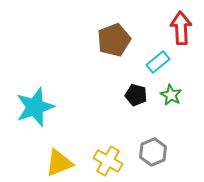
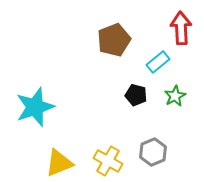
green star: moved 4 px right, 1 px down; rotated 15 degrees clockwise
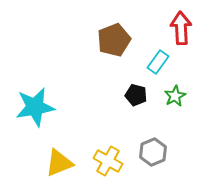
cyan rectangle: rotated 15 degrees counterclockwise
cyan star: rotated 9 degrees clockwise
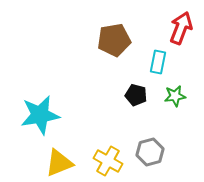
red arrow: rotated 24 degrees clockwise
brown pentagon: rotated 12 degrees clockwise
cyan rectangle: rotated 25 degrees counterclockwise
green star: rotated 20 degrees clockwise
cyan star: moved 5 px right, 8 px down
gray hexagon: moved 3 px left; rotated 8 degrees clockwise
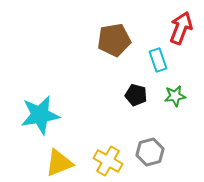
cyan rectangle: moved 2 px up; rotated 30 degrees counterclockwise
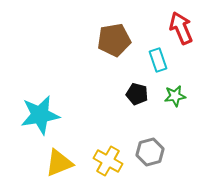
red arrow: rotated 44 degrees counterclockwise
black pentagon: moved 1 px right, 1 px up
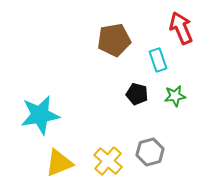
yellow cross: rotated 12 degrees clockwise
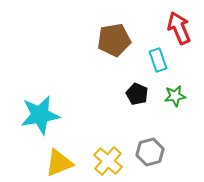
red arrow: moved 2 px left
black pentagon: rotated 10 degrees clockwise
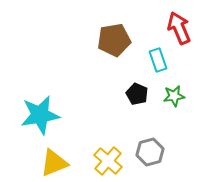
green star: moved 1 px left
yellow triangle: moved 5 px left
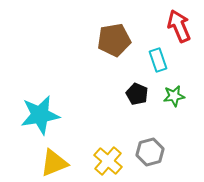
red arrow: moved 2 px up
